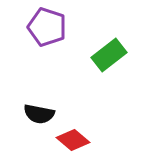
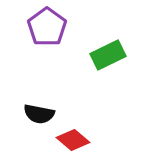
purple pentagon: rotated 18 degrees clockwise
green rectangle: moved 1 px left; rotated 12 degrees clockwise
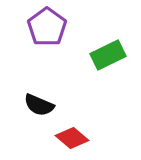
black semicircle: moved 9 px up; rotated 12 degrees clockwise
red diamond: moved 1 px left, 2 px up
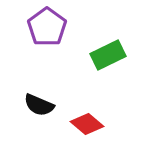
red diamond: moved 15 px right, 14 px up
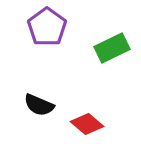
green rectangle: moved 4 px right, 7 px up
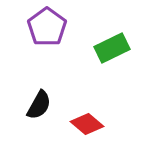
black semicircle: rotated 84 degrees counterclockwise
